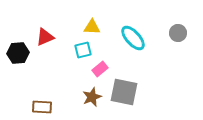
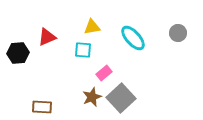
yellow triangle: rotated 12 degrees counterclockwise
red triangle: moved 2 px right
cyan square: rotated 18 degrees clockwise
pink rectangle: moved 4 px right, 4 px down
gray square: moved 3 px left, 6 px down; rotated 36 degrees clockwise
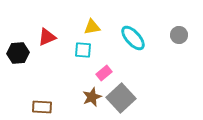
gray circle: moved 1 px right, 2 px down
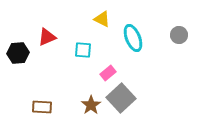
yellow triangle: moved 10 px right, 8 px up; rotated 36 degrees clockwise
cyan ellipse: rotated 20 degrees clockwise
pink rectangle: moved 4 px right
brown star: moved 1 px left, 8 px down; rotated 12 degrees counterclockwise
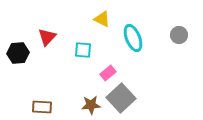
red triangle: rotated 24 degrees counterclockwise
brown star: rotated 30 degrees clockwise
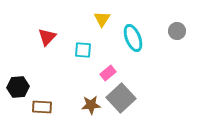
yellow triangle: rotated 36 degrees clockwise
gray circle: moved 2 px left, 4 px up
black hexagon: moved 34 px down
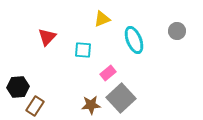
yellow triangle: rotated 36 degrees clockwise
cyan ellipse: moved 1 px right, 2 px down
brown rectangle: moved 7 px left, 1 px up; rotated 60 degrees counterclockwise
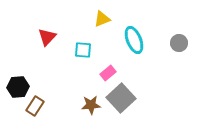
gray circle: moved 2 px right, 12 px down
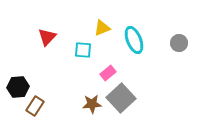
yellow triangle: moved 9 px down
brown star: moved 1 px right, 1 px up
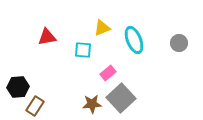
red triangle: rotated 36 degrees clockwise
